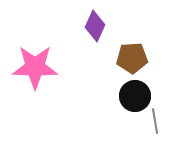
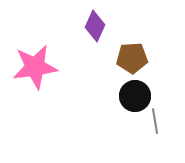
pink star: rotated 9 degrees counterclockwise
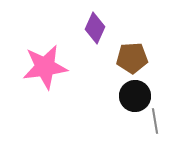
purple diamond: moved 2 px down
pink star: moved 10 px right
